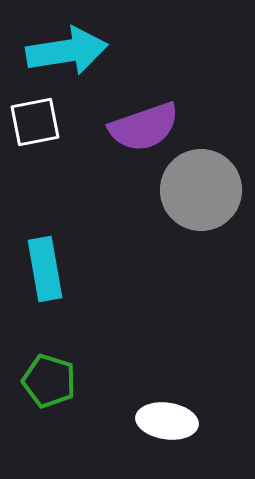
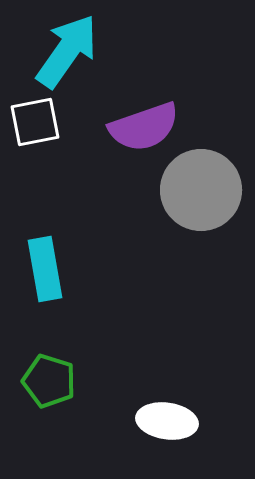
cyan arrow: rotated 46 degrees counterclockwise
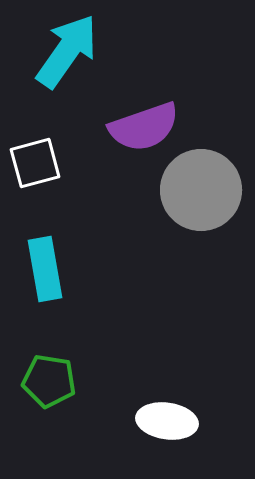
white square: moved 41 px down; rotated 4 degrees counterclockwise
green pentagon: rotated 8 degrees counterclockwise
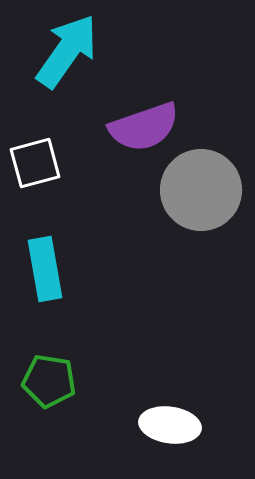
white ellipse: moved 3 px right, 4 px down
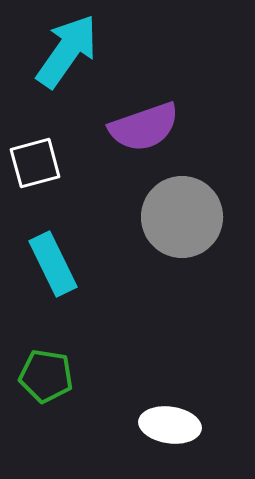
gray circle: moved 19 px left, 27 px down
cyan rectangle: moved 8 px right, 5 px up; rotated 16 degrees counterclockwise
green pentagon: moved 3 px left, 5 px up
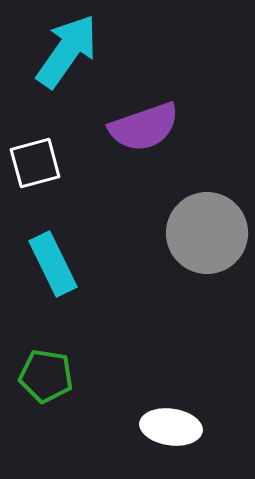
gray circle: moved 25 px right, 16 px down
white ellipse: moved 1 px right, 2 px down
